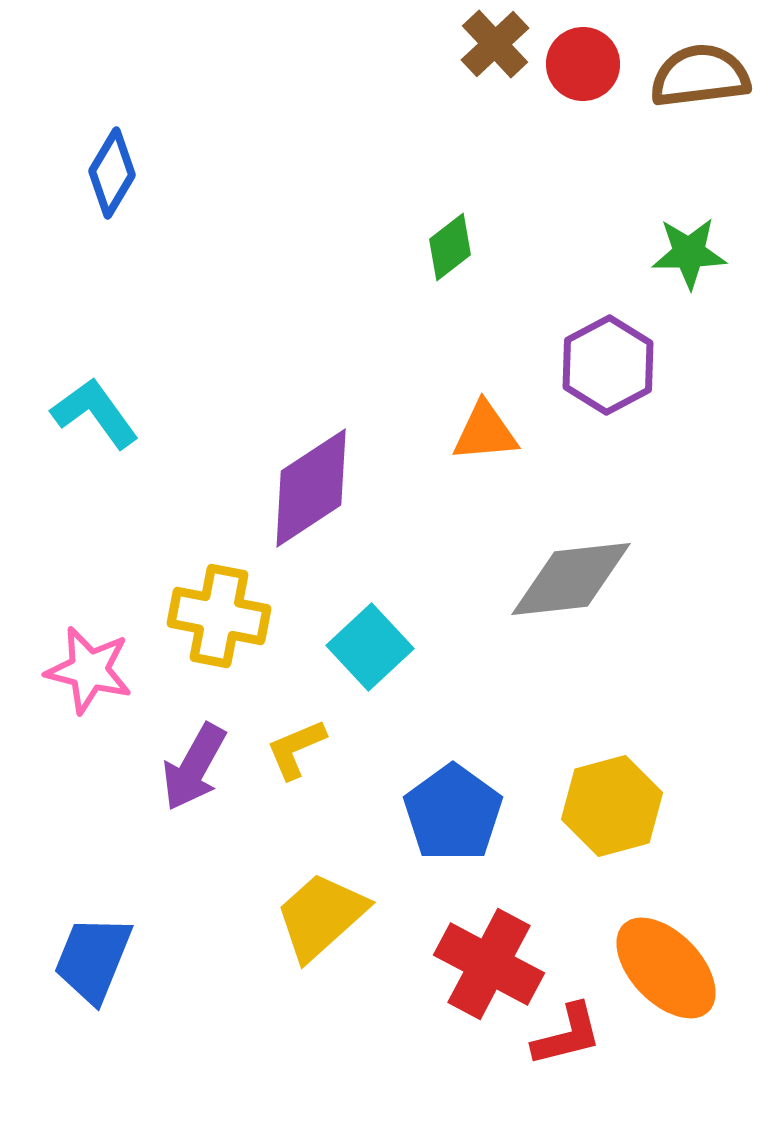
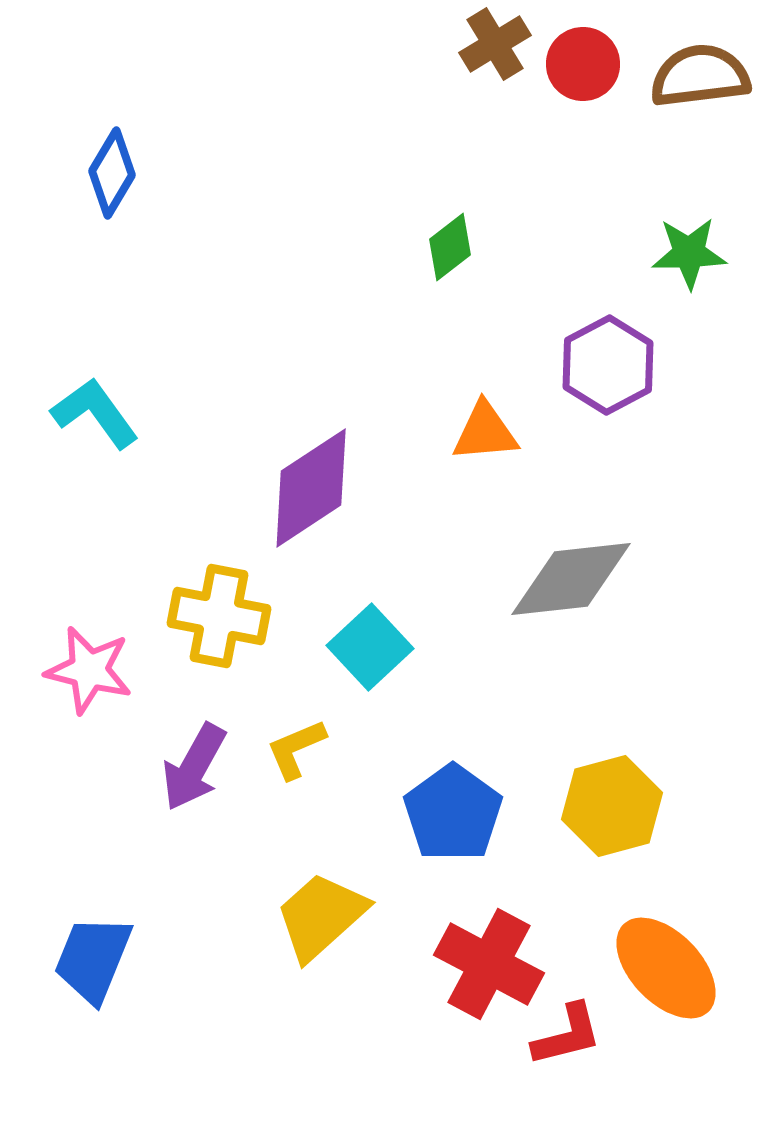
brown cross: rotated 12 degrees clockwise
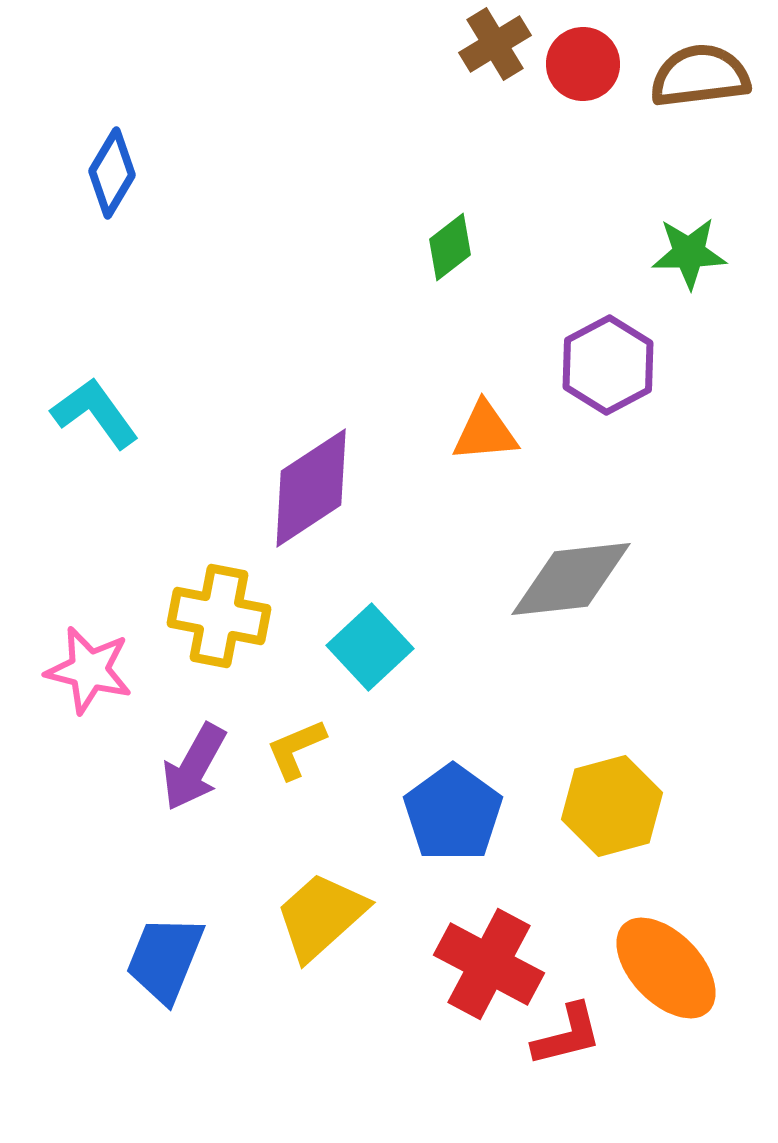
blue trapezoid: moved 72 px right
